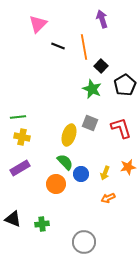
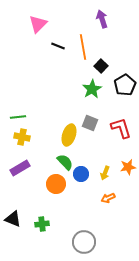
orange line: moved 1 px left
green star: rotated 18 degrees clockwise
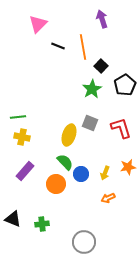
purple rectangle: moved 5 px right, 3 px down; rotated 18 degrees counterclockwise
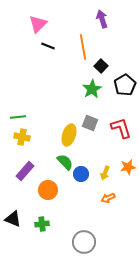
black line: moved 10 px left
orange circle: moved 8 px left, 6 px down
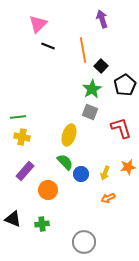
orange line: moved 3 px down
gray square: moved 11 px up
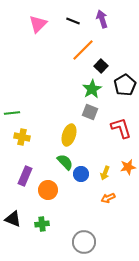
black line: moved 25 px right, 25 px up
orange line: rotated 55 degrees clockwise
green line: moved 6 px left, 4 px up
purple rectangle: moved 5 px down; rotated 18 degrees counterclockwise
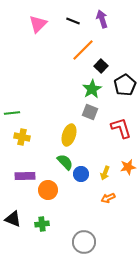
purple rectangle: rotated 66 degrees clockwise
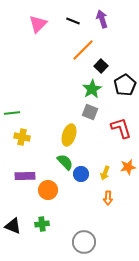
orange arrow: rotated 64 degrees counterclockwise
black triangle: moved 7 px down
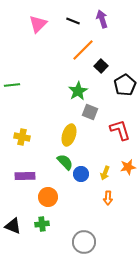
green star: moved 14 px left, 2 px down
green line: moved 28 px up
red L-shape: moved 1 px left, 2 px down
orange circle: moved 7 px down
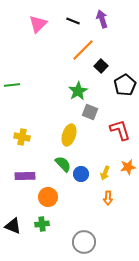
green semicircle: moved 2 px left, 2 px down
